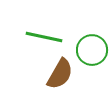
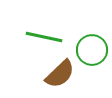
brown semicircle: rotated 16 degrees clockwise
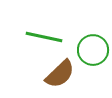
green circle: moved 1 px right
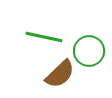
green circle: moved 4 px left, 1 px down
